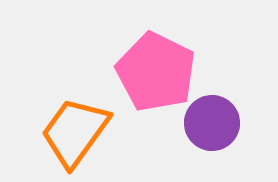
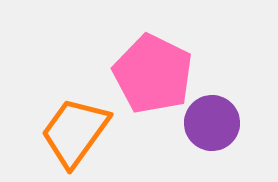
pink pentagon: moved 3 px left, 2 px down
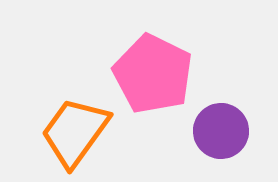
purple circle: moved 9 px right, 8 px down
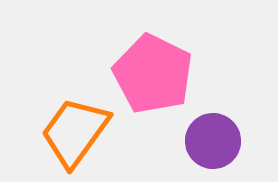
purple circle: moved 8 px left, 10 px down
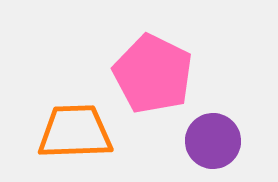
orange trapezoid: rotated 52 degrees clockwise
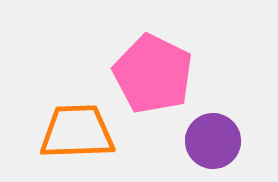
orange trapezoid: moved 2 px right
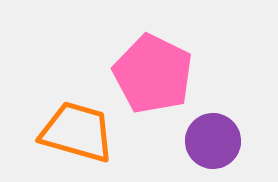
orange trapezoid: rotated 18 degrees clockwise
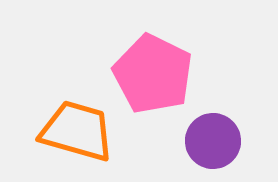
orange trapezoid: moved 1 px up
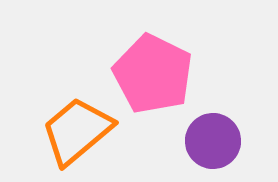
orange trapezoid: rotated 56 degrees counterclockwise
